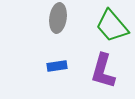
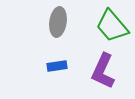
gray ellipse: moved 4 px down
purple L-shape: rotated 9 degrees clockwise
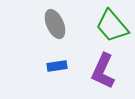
gray ellipse: moved 3 px left, 2 px down; rotated 32 degrees counterclockwise
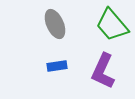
green trapezoid: moved 1 px up
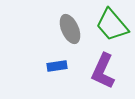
gray ellipse: moved 15 px right, 5 px down
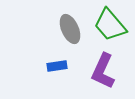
green trapezoid: moved 2 px left
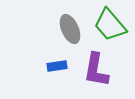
purple L-shape: moved 7 px left, 1 px up; rotated 15 degrees counterclockwise
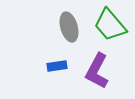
gray ellipse: moved 1 px left, 2 px up; rotated 8 degrees clockwise
purple L-shape: moved 1 px right, 1 px down; rotated 18 degrees clockwise
